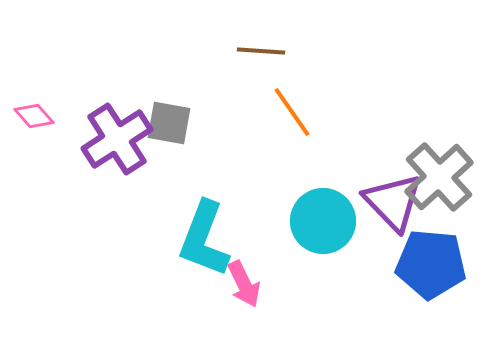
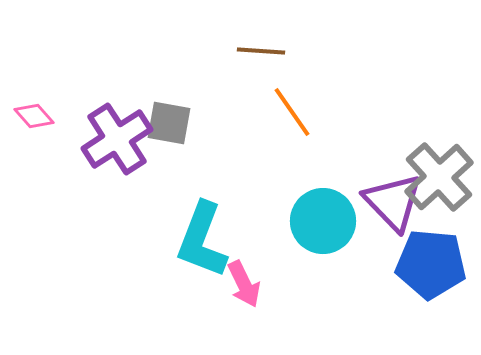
cyan L-shape: moved 2 px left, 1 px down
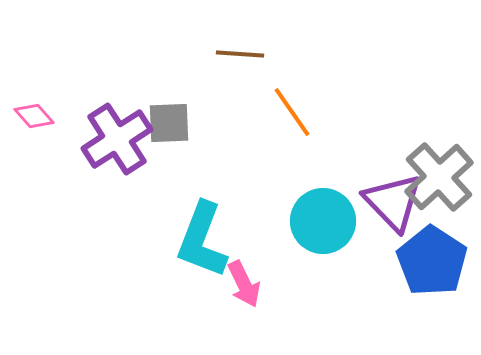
brown line: moved 21 px left, 3 px down
gray square: rotated 12 degrees counterclockwise
blue pentagon: moved 1 px right, 3 px up; rotated 28 degrees clockwise
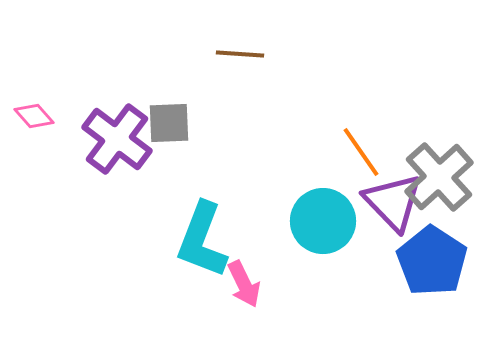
orange line: moved 69 px right, 40 px down
purple cross: rotated 20 degrees counterclockwise
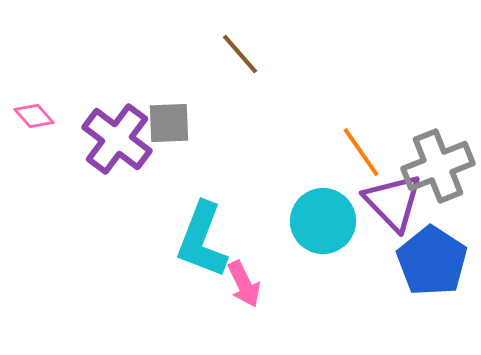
brown line: rotated 45 degrees clockwise
gray cross: moved 1 px left, 11 px up; rotated 20 degrees clockwise
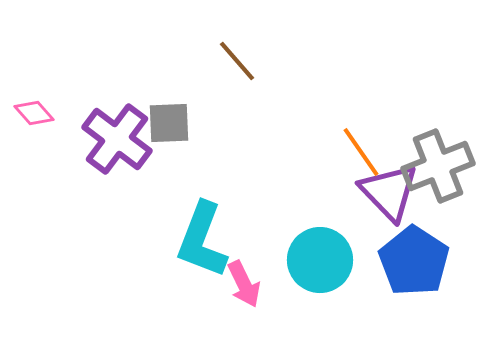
brown line: moved 3 px left, 7 px down
pink diamond: moved 3 px up
purple triangle: moved 4 px left, 10 px up
cyan circle: moved 3 px left, 39 px down
blue pentagon: moved 18 px left
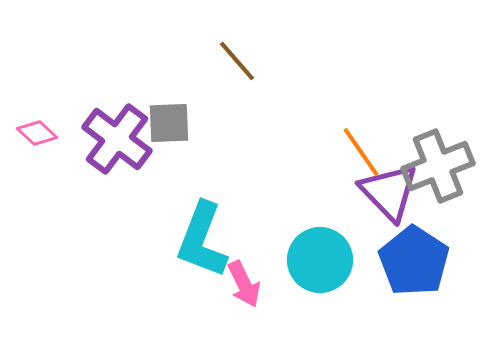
pink diamond: moved 3 px right, 20 px down; rotated 6 degrees counterclockwise
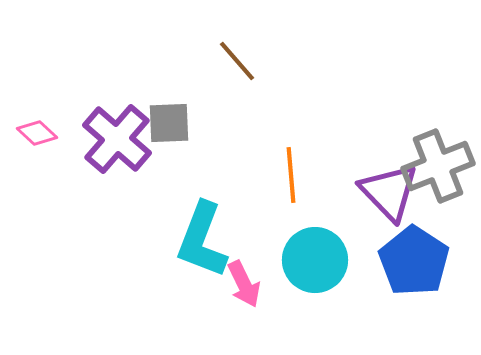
purple cross: rotated 4 degrees clockwise
orange line: moved 70 px left, 23 px down; rotated 30 degrees clockwise
cyan circle: moved 5 px left
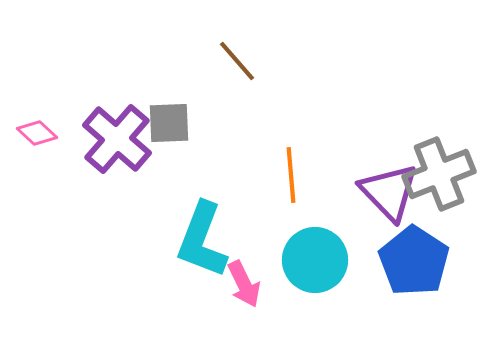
gray cross: moved 1 px right, 8 px down
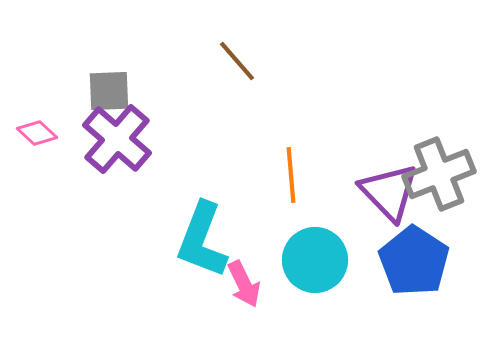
gray square: moved 60 px left, 32 px up
